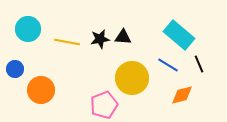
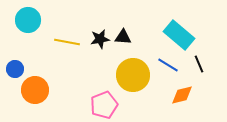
cyan circle: moved 9 px up
yellow circle: moved 1 px right, 3 px up
orange circle: moved 6 px left
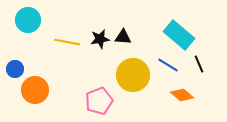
orange diamond: rotated 55 degrees clockwise
pink pentagon: moved 5 px left, 4 px up
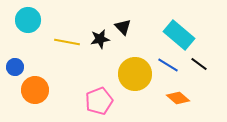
black triangle: moved 10 px up; rotated 42 degrees clockwise
black line: rotated 30 degrees counterclockwise
blue circle: moved 2 px up
yellow circle: moved 2 px right, 1 px up
orange diamond: moved 4 px left, 3 px down
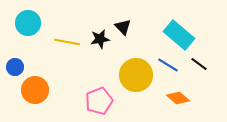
cyan circle: moved 3 px down
yellow circle: moved 1 px right, 1 px down
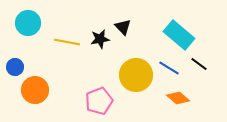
blue line: moved 1 px right, 3 px down
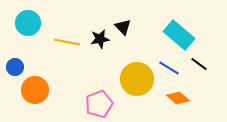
yellow circle: moved 1 px right, 4 px down
pink pentagon: moved 3 px down
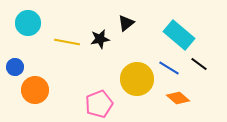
black triangle: moved 3 px right, 4 px up; rotated 36 degrees clockwise
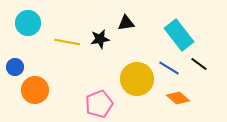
black triangle: rotated 30 degrees clockwise
cyan rectangle: rotated 12 degrees clockwise
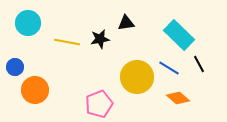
cyan rectangle: rotated 8 degrees counterclockwise
black line: rotated 24 degrees clockwise
yellow circle: moved 2 px up
